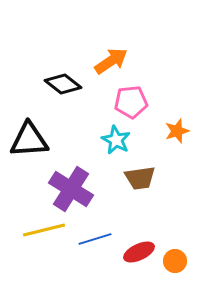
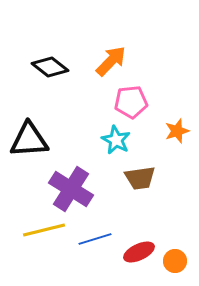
orange arrow: rotated 12 degrees counterclockwise
black diamond: moved 13 px left, 17 px up
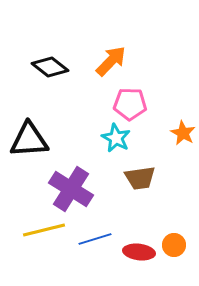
pink pentagon: moved 1 px left, 2 px down; rotated 8 degrees clockwise
orange star: moved 6 px right, 2 px down; rotated 25 degrees counterclockwise
cyan star: moved 2 px up
red ellipse: rotated 32 degrees clockwise
orange circle: moved 1 px left, 16 px up
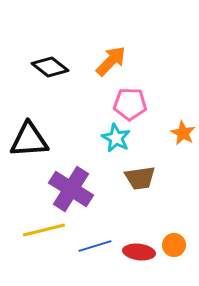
blue line: moved 7 px down
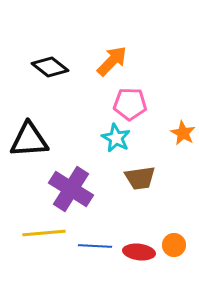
orange arrow: moved 1 px right
yellow line: moved 3 px down; rotated 9 degrees clockwise
blue line: rotated 20 degrees clockwise
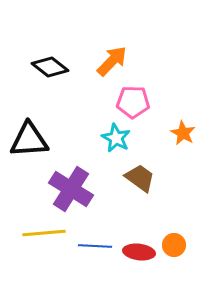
pink pentagon: moved 3 px right, 2 px up
brown trapezoid: rotated 136 degrees counterclockwise
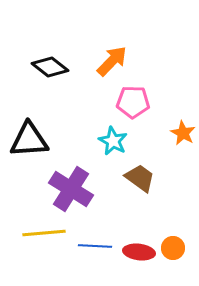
cyan star: moved 3 px left, 3 px down
orange circle: moved 1 px left, 3 px down
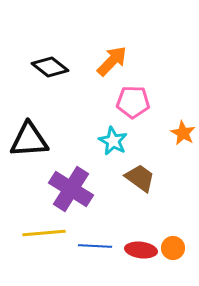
red ellipse: moved 2 px right, 2 px up
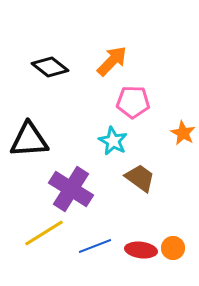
yellow line: rotated 27 degrees counterclockwise
blue line: rotated 24 degrees counterclockwise
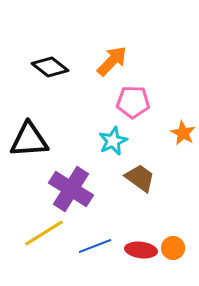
cyan star: rotated 20 degrees clockwise
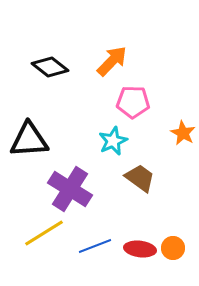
purple cross: moved 1 px left
red ellipse: moved 1 px left, 1 px up
